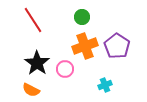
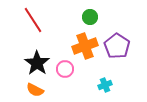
green circle: moved 8 px right
orange semicircle: moved 4 px right
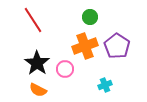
orange semicircle: moved 3 px right
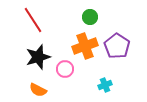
black star: moved 1 px right, 6 px up; rotated 20 degrees clockwise
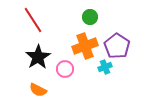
black star: rotated 15 degrees counterclockwise
cyan cross: moved 18 px up
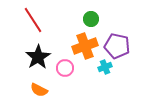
green circle: moved 1 px right, 2 px down
purple pentagon: rotated 20 degrees counterclockwise
pink circle: moved 1 px up
orange semicircle: moved 1 px right
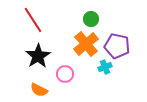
orange cross: moved 1 px right, 2 px up; rotated 20 degrees counterclockwise
black star: moved 1 px up
pink circle: moved 6 px down
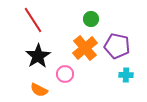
orange cross: moved 1 px left, 4 px down
cyan cross: moved 21 px right, 8 px down; rotated 24 degrees clockwise
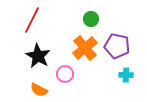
red line: moved 1 px left; rotated 60 degrees clockwise
black star: rotated 10 degrees counterclockwise
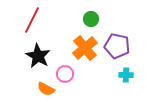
orange semicircle: moved 7 px right, 1 px up
